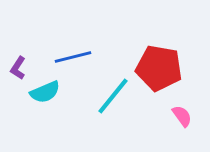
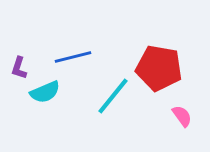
purple L-shape: moved 1 px right; rotated 15 degrees counterclockwise
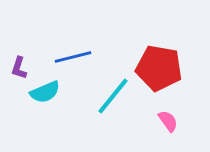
pink semicircle: moved 14 px left, 5 px down
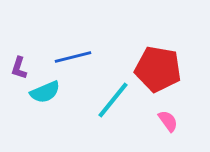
red pentagon: moved 1 px left, 1 px down
cyan line: moved 4 px down
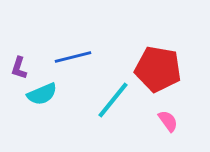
cyan semicircle: moved 3 px left, 2 px down
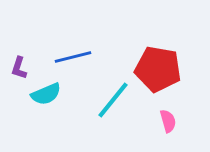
cyan semicircle: moved 4 px right
pink semicircle: rotated 20 degrees clockwise
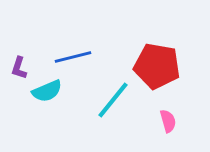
red pentagon: moved 1 px left, 3 px up
cyan semicircle: moved 1 px right, 3 px up
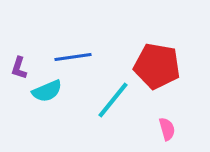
blue line: rotated 6 degrees clockwise
pink semicircle: moved 1 px left, 8 px down
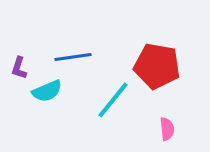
pink semicircle: rotated 10 degrees clockwise
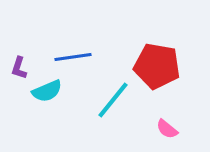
pink semicircle: rotated 135 degrees clockwise
